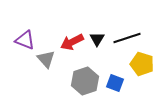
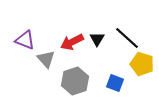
black line: rotated 60 degrees clockwise
gray hexagon: moved 10 px left
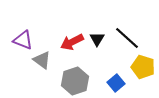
purple triangle: moved 2 px left
gray triangle: moved 4 px left, 1 px down; rotated 12 degrees counterclockwise
yellow pentagon: moved 1 px right, 3 px down
blue square: moved 1 px right; rotated 30 degrees clockwise
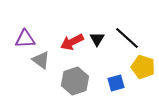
purple triangle: moved 2 px right, 1 px up; rotated 25 degrees counterclockwise
gray triangle: moved 1 px left
blue square: rotated 24 degrees clockwise
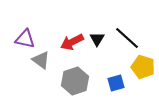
purple triangle: rotated 15 degrees clockwise
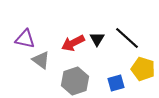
red arrow: moved 1 px right, 1 px down
yellow pentagon: moved 2 px down
